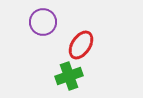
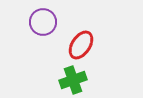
green cross: moved 4 px right, 4 px down
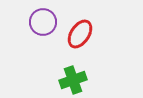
red ellipse: moved 1 px left, 11 px up
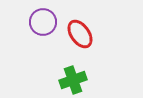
red ellipse: rotated 68 degrees counterclockwise
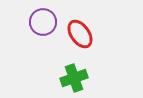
green cross: moved 1 px right, 2 px up
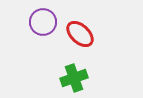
red ellipse: rotated 12 degrees counterclockwise
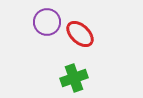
purple circle: moved 4 px right
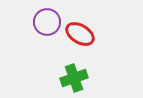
red ellipse: rotated 12 degrees counterclockwise
